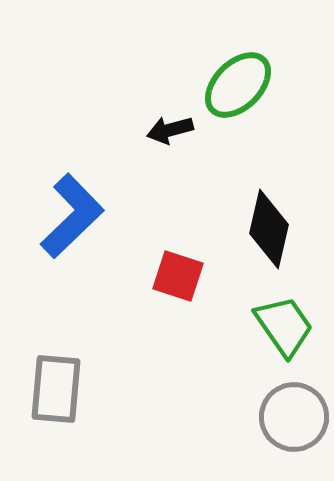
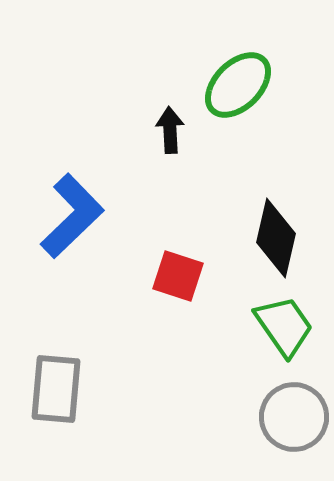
black arrow: rotated 102 degrees clockwise
black diamond: moved 7 px right, 9 px down
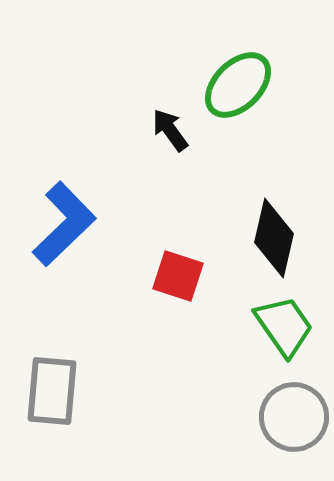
black arrow: rotated 33 degrees counterclockwise
blue L-shape: moved 8 px left, 8 px down
black diamond: moved 2 px left
gray rectangle: moved 4 px left, 2 px down
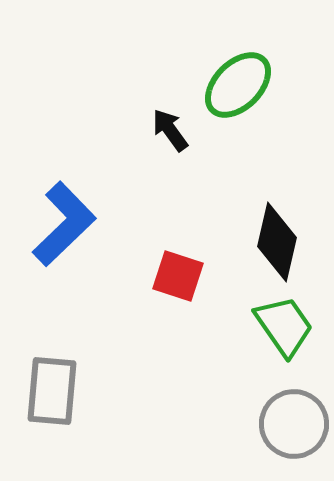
black diamond: moved 3 px right, 4 px down
gray circle: moved 7 px down
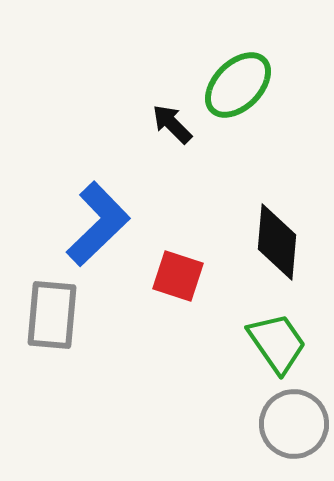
black arrow: moved 2 px right, 6 px up; rotated 9 degrees counterclockwise
blue L-shape: moved 34 px right
black diamond: rotated 8 degrees counterclockwise
green trapezoid: moved 7 px left, 17 px down
gray rectangle: moved 76 px up
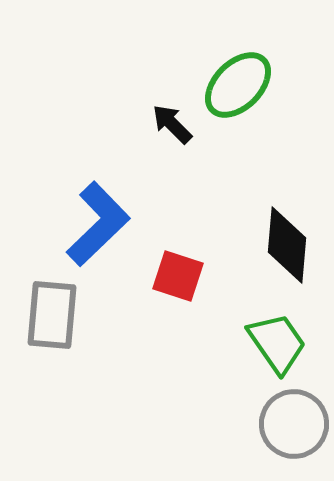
black diamond: moved 10 px right, 3 px down
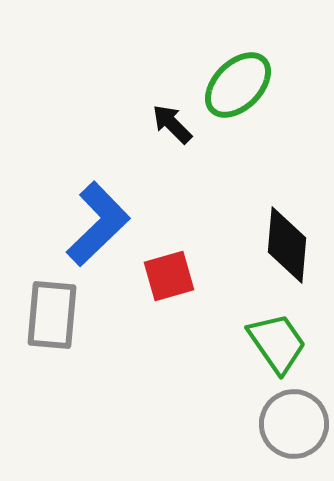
red square: moved 9 px left; rotated 34 degrees counterclockwise
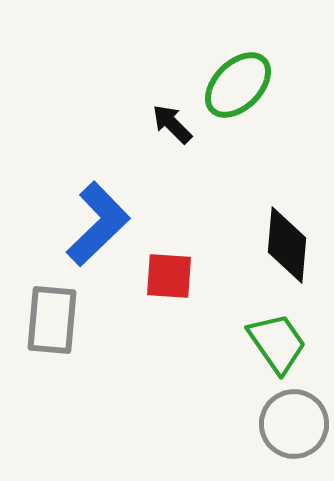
red square: rotated 20 degrees clockwise
gray rectangle: moved 5 px down
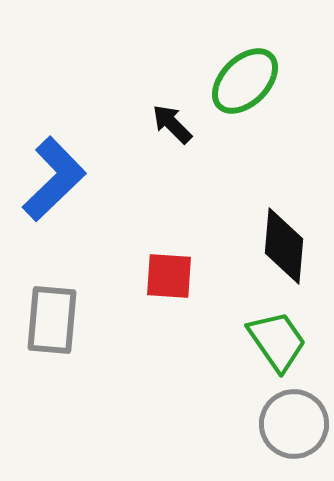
green ellipse: moved 7 px right, 4 px up
blue L-shape: moved 44 px left, 45 px up
black diamond: moved 3 px left, 1 px down
green trapezoid: moved 2 px up
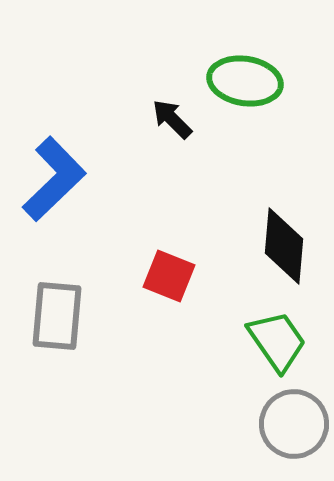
green ellipse: rotated 54 degrees clockwise
black arrow: moved 5 px up
red square: rotated 18 degrees clockwise
gray rectangle: moved 5 px right, 4 px up
